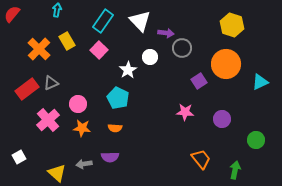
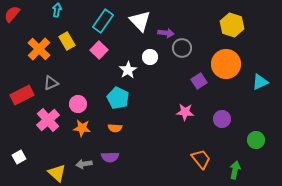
red rectangle: moved 5 px left, 6 px down; rotated 10 degrees clockwise
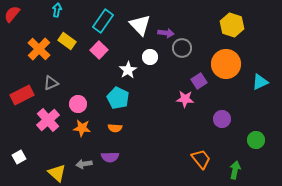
white triangle: moved 4 px down
yellow rectangle: rotated 24 degrees counterclockwise
pink star: moved 13 px up
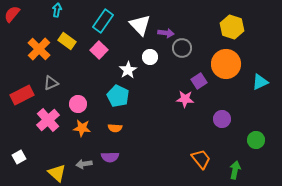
yellow hexagon: moved 2 px down
cyan pentagon: moved 2 px up
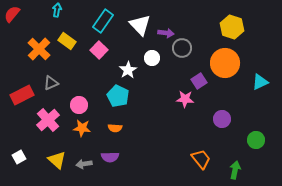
white circle: moved 2 px right, 1 px down
orange circle: moved 1 px left, 1 px up
pink circle: moved 1 px right, 1 px down
yellow triangle: moved 13 px up
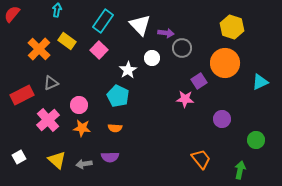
green arrow: moved 5 px right
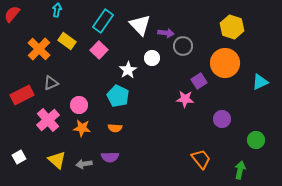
gray circle: moved 1 px right, 2 px up
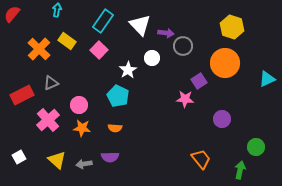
cyan triangle: moved 7 px right, 3 px up
green circle: moved 7 px down
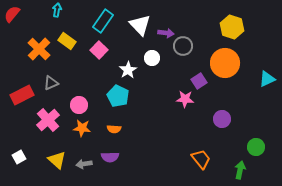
orange semicircle: moved 1 px left, 1 px down
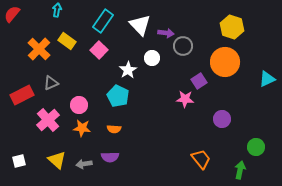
orange circle: moved 1 px up
white square: moved 4 px down; rotated 16 degrees clockwise
